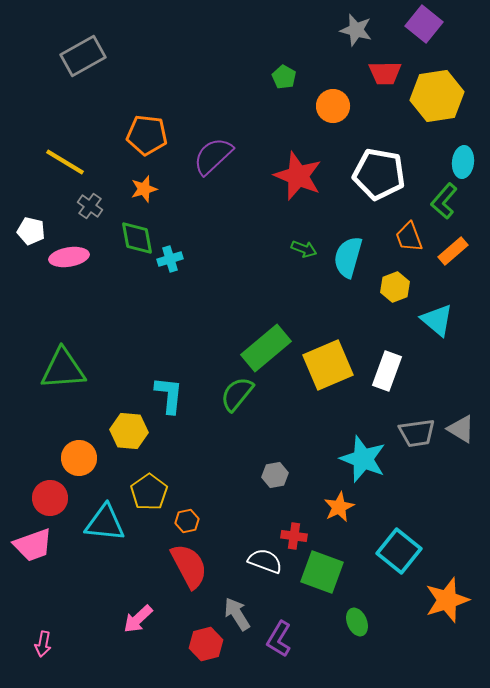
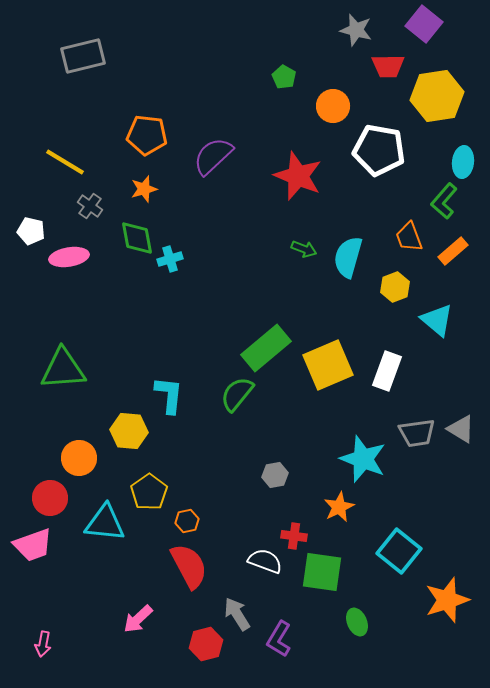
gray rectangle at (83, 56): rotated 15 degrees clockwise
red trapezoid at (385, 73): moved 3 px right, 7 px up
white pentagon at (379, 174): moved 24 px up
green square at (322, 572): rotated 12 degrees counterclockwise
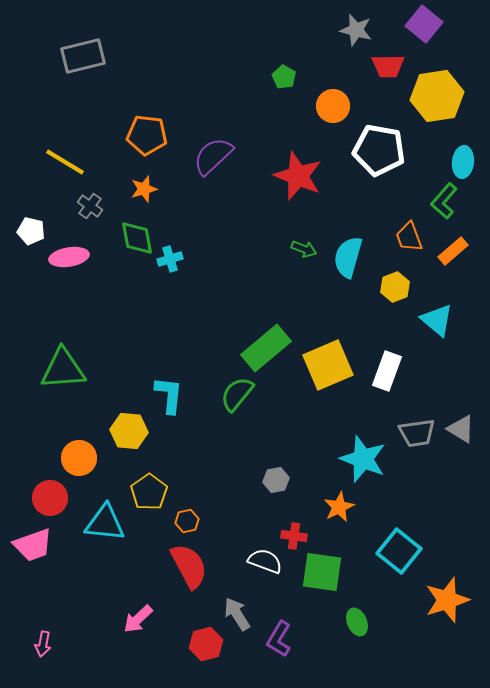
gray hexagon at (275, 475): moved 1 px right, 5 px down
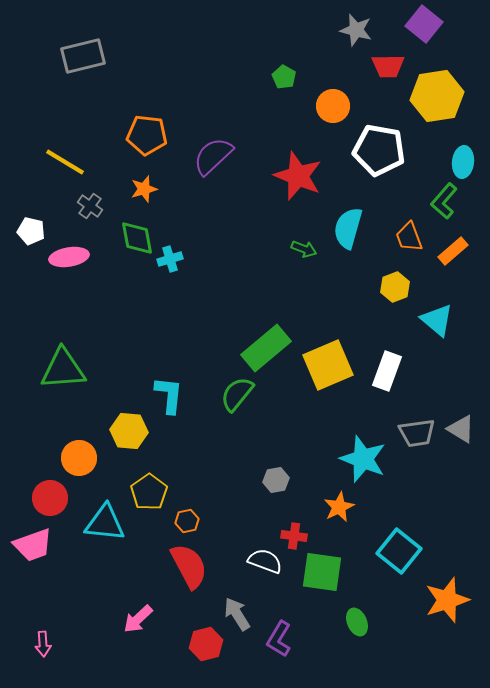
cyan semicircle at (348, 257): moved 29 px up
pink arrow at (43, 644): rotated 15 degrees counterclockwise
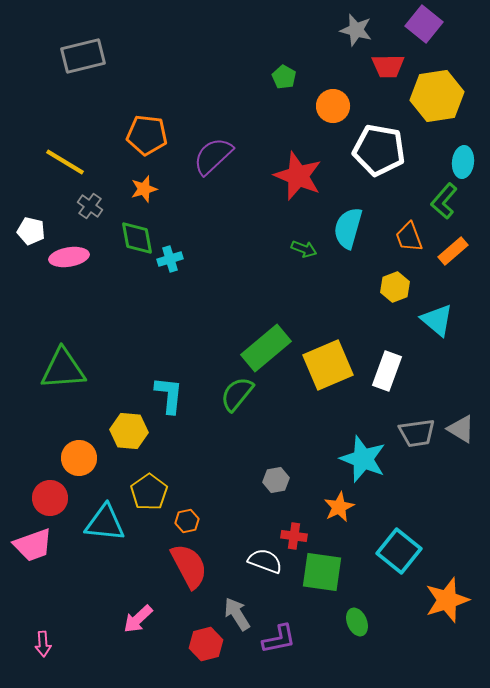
purple L-shape at (279, 639): rotated 132 degrees counterclockwise
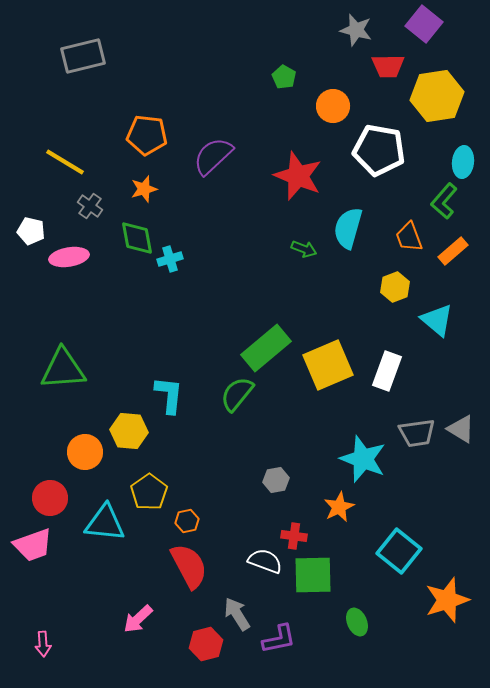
orange circle at (79, 458): moved 6 px right, 6 px up
green square at (322, 572): moved 9 px left, 3 px down; rotated 9 degrees counterclockwise
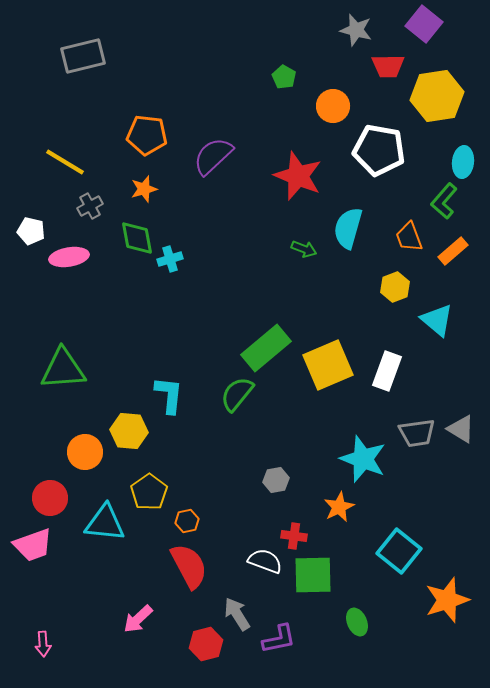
gray cross at (90, 206): rotated 25 degrees clockwise
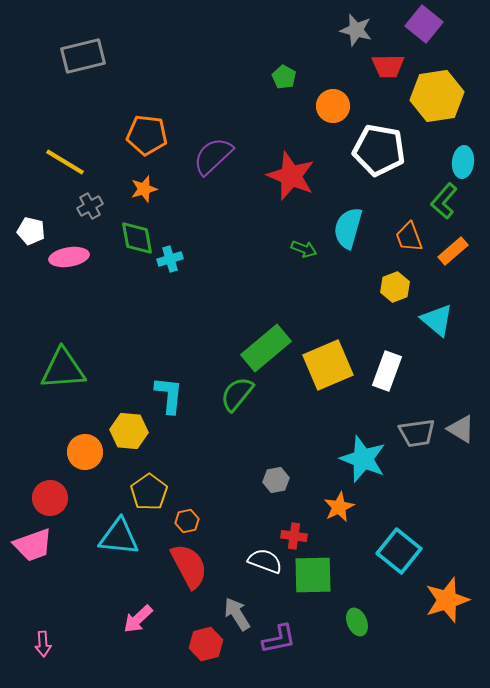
red star at (298, 176): moved 7 px left
cyan triangle at (105, 523): moved 14 px right, 14 px down
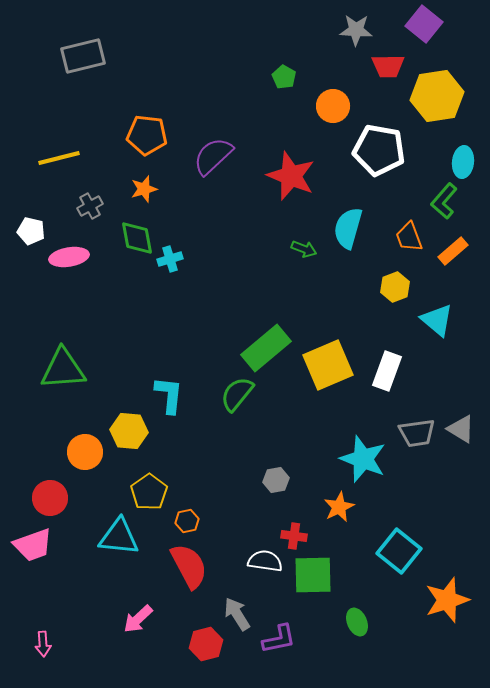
gray star at (356, 30): rotated 12 degrees counterclockwise
yellow line at (65, 162): moved 6 px left, 4 px up; rotated 45 degrees counterclockwise
white semicircle at (265, 561): rotated 12 degrees counterclockwise
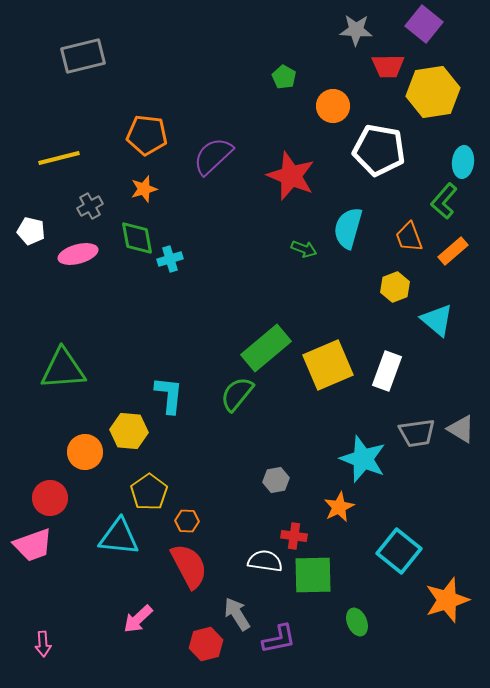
yellow hexagon at (437, 96): moved 4 px left, 4 px up
pink ellipse at (69, 257): moved 9 px right, 3 px up; rotated 6 degrees counterclockwise
orange hexagon at (187, 521): rotated 15 degrees clockwise
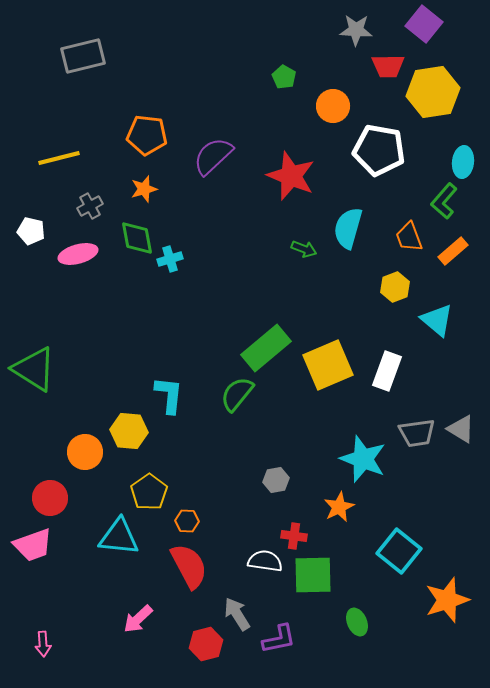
green triangle at (63, 369): moved 29 px left; rotated 36 degrees clockwise
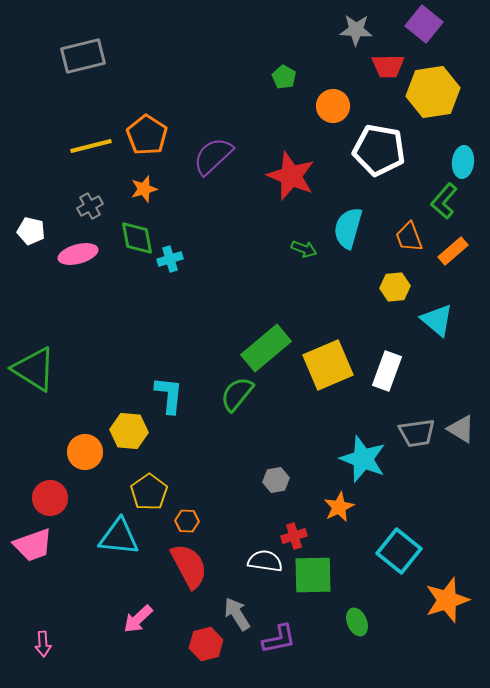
orange pentagon at (147, 135): rotated 27 degrees clockwise
yellow line at (59, 158): moved 32 px right, 12 px up
yellow hexagon at (395, 287): rotated 16 degrees clockwise
red cross at (294, 536): rotated 25 degrees counterclockwise
